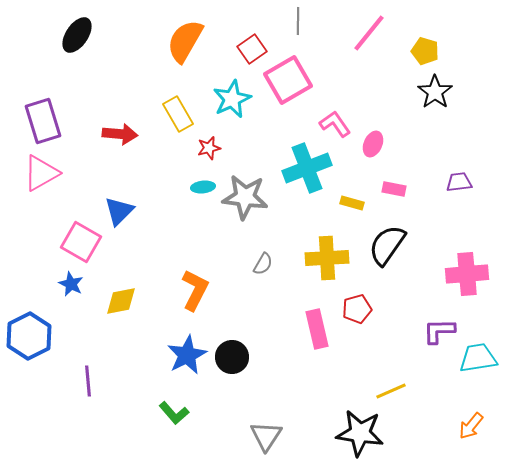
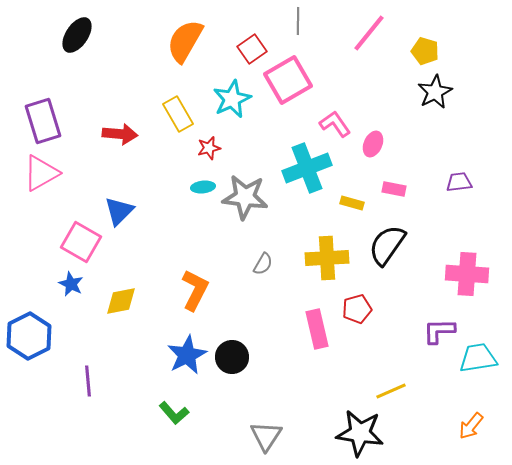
black star at (435, 92): rotated 8 degrees clockwise
pink cross at (467, 274): rotated 9 degrees clockwise
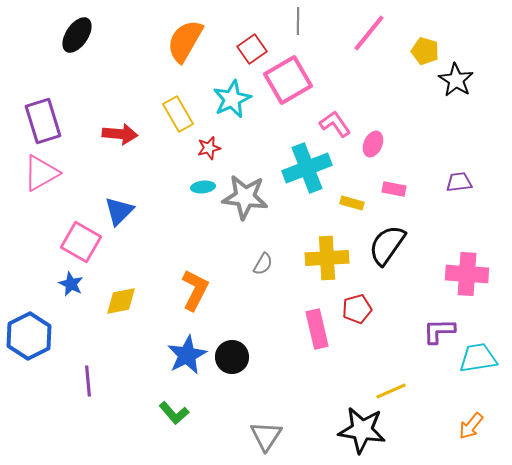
black star at (435, 92): moved 21 px right, 12 px up; rotated 12 degrees counterclockwise
black star at (360, 433): moved 2 px right, 3 px up
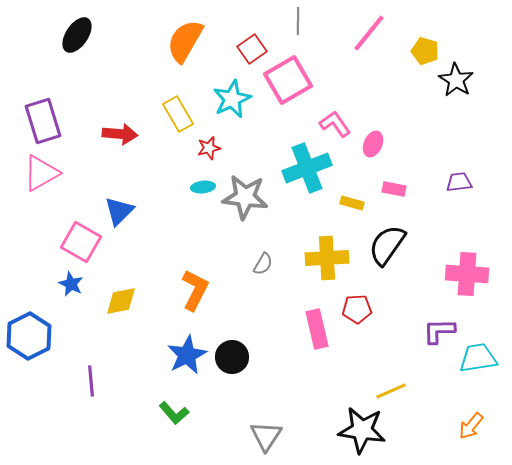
red pentagon at (357, 309): rotated 12 degrees clockwise
purple line at (88, 381): moved 3 px right
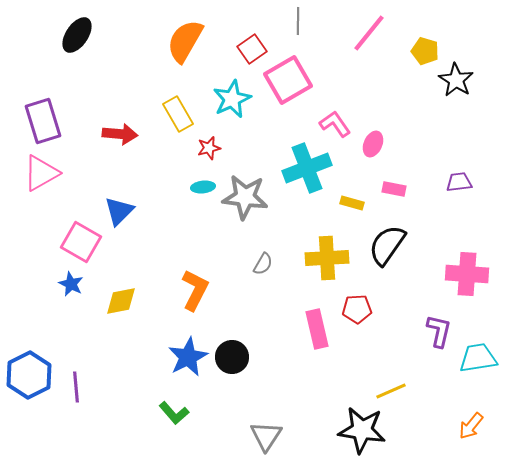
purple L-shape at (439, 331): rotated 104 degrees clockwise
blue hexagon at (29, 336): moved 39 px down
blue star at (187, 355): moved 1 px right, 2 px down
purple line at (91, 381): moved 15 px left, 6 px down
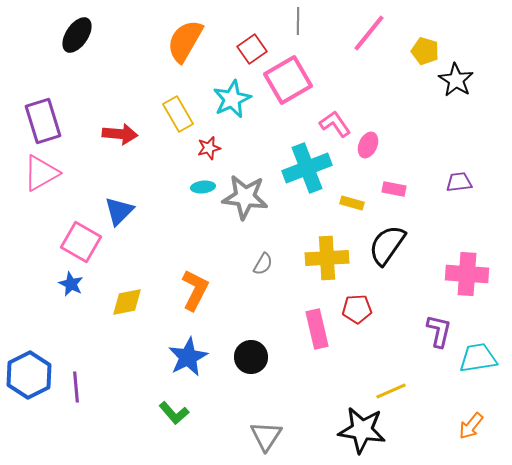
pink ellipse at (373, 144): moved 5 px left, 1 px down
yellow diamond at (121, 301): moved 6 px right, 1 px down
black circle at (232, 357): moved 19 px right
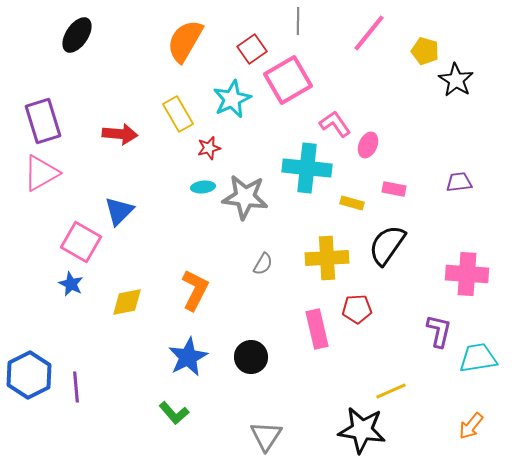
cyan cross at (307, 168): rotated 27 degrees clockwise
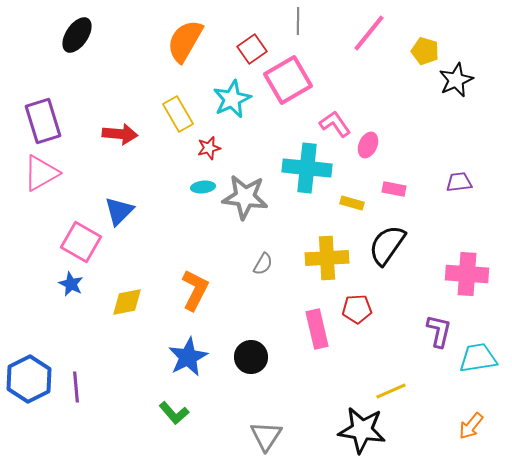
black star at (456, 80): rotated 16 degrees clockwise
blue hexagon at (29, 375): moved 4 px down
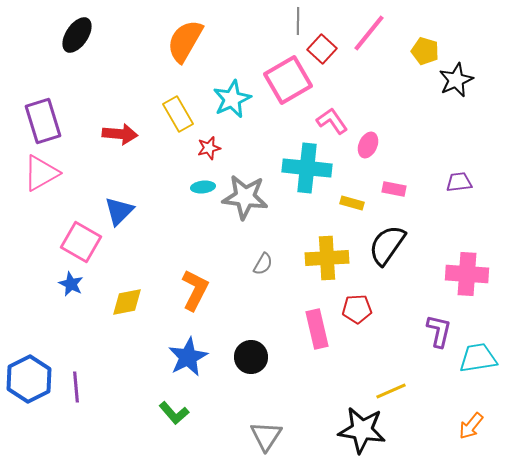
red square at (252, 49): moved 70 px right; rotated 12 degrees counterclockwise
pink L-shape at (335, 124): moved 3 px left, 3 px up
